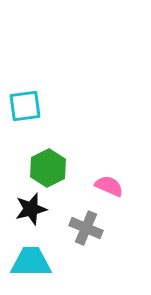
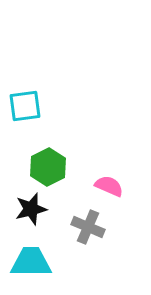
green hexagon: moved 1 px up
gray cross: moved 2 px right, 1 px up
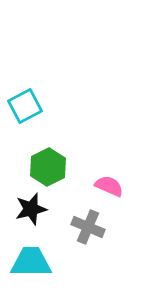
cyan square: rotated 20 degrees counterclockwise
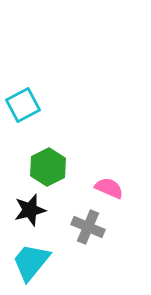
cyan square: moved 2 px left, 1 px up
pink semicircle: moved 2 px down
black star: moved 1 px left, 1 px down
cyan trapezoid: rotated 51 degrees counterclockwise
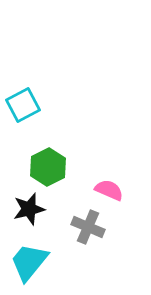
pink semicircle: moved 2 px down
black star: moved 1 px left, 1 px up
cyan trapezoid: moved 2 px left
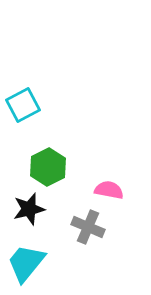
pink semicircle: rotated 12 degrees counterclockwise
cyan trapezoid: moved 3 px left, 1 px down
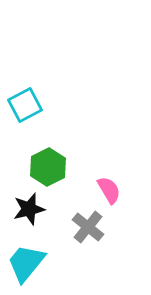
cyan square: moved 2 px right
pink semicircle: rotated 48 degrees clockwise
gray cross: rotated 16 degrees clockwise
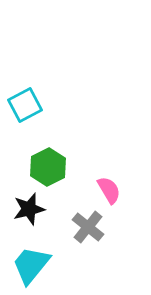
cyan trapezoid: moved 5 px right, 2 px down
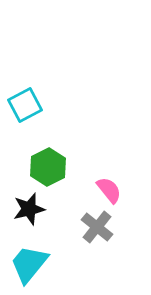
pink semicircle: rotated 8 degrees counterclockwise
gray cross: moved 9 px right
cyan trapezoid: moved 2 px left, 1 px up
